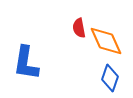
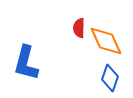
red semicircle: rotated 12 degrees clockwise
blue L-shape: rotated 6 degrees clockwise
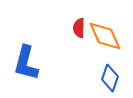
orange diamond: moved 1 px left, 5 px up
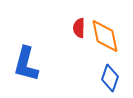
orange diamond: rotated 12 degrees clockwise
blue L-shape: moved 1 px down
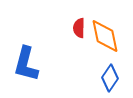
blue diamond: rotated 16 degrees clockwise
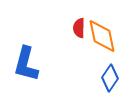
orange diamond: moved 3 px left
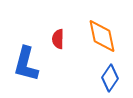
red semicircle: moved 21 px left, 11 px down
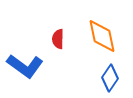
blue L-shape: moved 1 px left, 2 px down; rotated 69 degrees counterclockwise
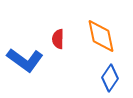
orange diamond: moved 1 px left
blue L-shape: moved 6 px up
